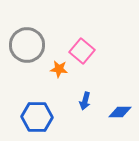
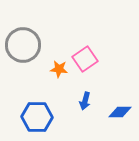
gray circle: moved 4 px left
pink square: moved 3 px right, 8 px down; rotated 15 degrees clockwise
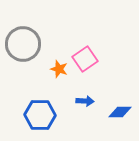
gray circle: moved 1 px up
orange star: rotated 12 degrees clockwise
blue arrow: rotated 102 degrees counterclockwise
blue hexagon: moved 3 px right, 2 px up
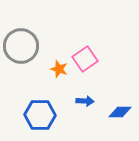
gray circle: moved 2 px left, 2 px down
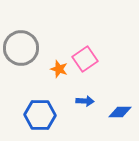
gray circle: moved 2 px down
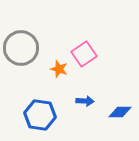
pink square: moved 1 px left, 5 px up
blue hexagon: rotated 8 degrees clockwise
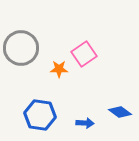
orange star: rotated 18 degrees counterclockwise
blue arrow: moved 22 px down
blue diamond: rotated 35 degrees clockwise
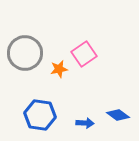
gray circle: moved 4 px right, 5 px down
orange star: rotated 12 degrees counterclockwise
blue diamond: moved 2 px left, 3 px down
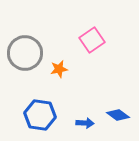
pink square: moved 8 px right, 14 px up
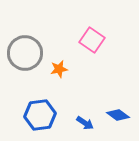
pink square: rotated 20 degrees counterclockwise
blue hexagon: rotated 16 degrees counterclockwise
blue arrow: rotated 30 degrees clockwise
